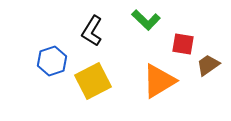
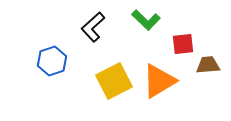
black L-shape: moved 1 px right, 4 px up; rotated 16 degrees clockwise
red square: rotated 15 degrees counterclockwise
brown trapezoid: rotated 30 degrees clockwise
yellow square: moved 21 px right
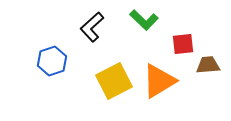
green L-shape: moved 2 px left
black L-shape: moved 1 px left
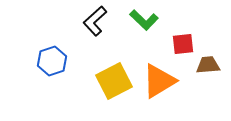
black L-shape: moved 3 px right, 6 px up
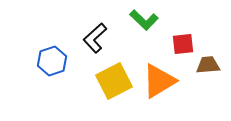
black L-shape: moved 17 px down
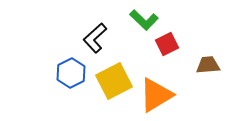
red square: moved 16 px left; rotated 20 degrees counterclockwise
blue hexagon: moved 19 px right, 12 px down; rotated 8 degrees counterclockwise
orange triangle: moved 3 px left, 14 px down
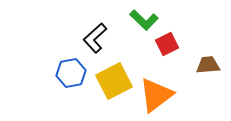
blue hexagon: rotated 16 degrees clockwise
orange triangle: rotated 6 degrees counterclockwise
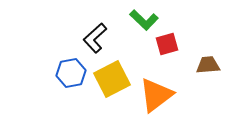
red square: rotated 10 degrees clockwise
yellow square: moved 2 px left, 2 px up
